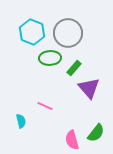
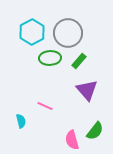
cyan hexagon: rotated 10 degrees clockwise
green rectangle: moved 5 px right, 7 px up
purple triangle: moved 2 px left, 2 px down
green semicircle: moved 1 px left, 2 px up
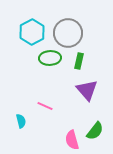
green rectangle: rotated 28 degrees counterclockwise
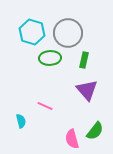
cyan hexagon: rotated 15 degrees counterclockwise
green rectangle: moved 5 px right, 1 px up
pink semicircle: moved 1 px up
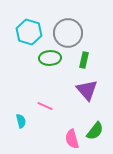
cyan hexagon: moved 3 px left
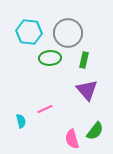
cyan hexagon: rotated 10 degrees counterclockwise
pink line: moved 3 px down; rotated 49 degrees counterclockwise
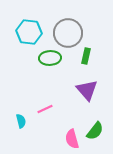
green rectangle: moved 2 px right, 4 px up
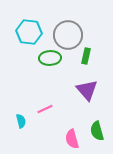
gray circle: moved 2 px down
green semicircle: moved 2 px right; rotated 126 degrees clockwise
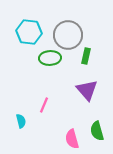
pink line: moved 1 px left, 4 px up; rotated 42 degrees counterclockwise
